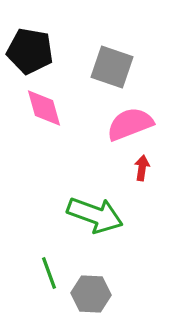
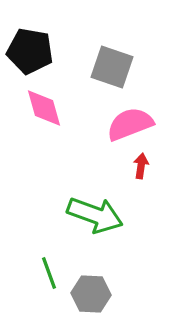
red arrow: moved 1 px left, 2 px up
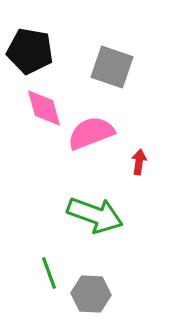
pink semicircle: moved 39 px left, 9 px down
red arrow: moved 2 px left, 4 px up
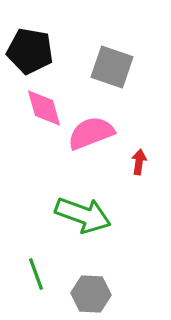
green arrow: moved 12 px left
green line: moved 13 px left, 1 px down
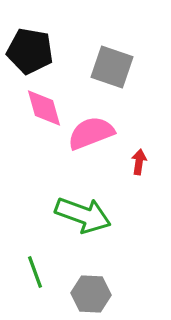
green line: moved 1 px left, 2 px up
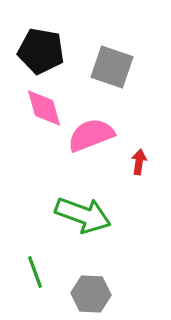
black pentagon: moved 11 px right
pink semicircle: moved 2 px down
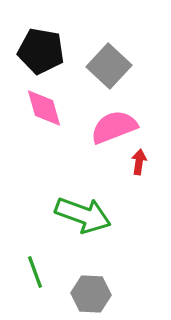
gray square: moved 3 px left, 1 px up; rotated 24 degrees clockwise
pink semicircle: moved 23 px right, 8 px up
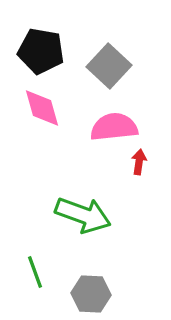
pink diamond: moved 2 px left
pink semicircle: rotated 15 degrees clockwise
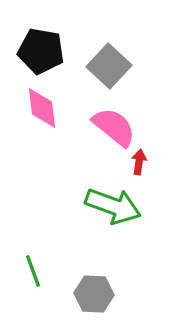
pink diamond: rotated 9 degrees clockwise
pink semicircle: rotated 45 degrees clockwise
green arrow: moved 30 px right, 9 px up
green line: moved 2 px left, 1 px up
gray hexagon: moved 3 px right
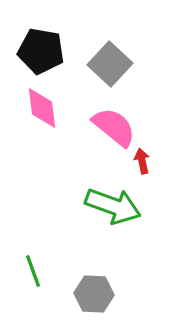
gray square: moved 1 px right, 2 px up
red arrow: moved 3 px right, 1 px up; rotated 20 degrees counterclockwise
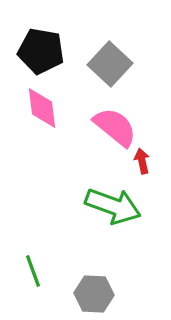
pink semicircle: moved 1 px right
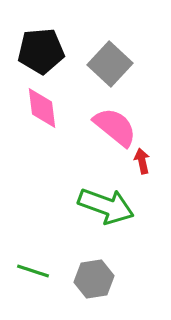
black pentagon: rotated 15 degrees counterclockwise
green arrow: moved 7 px left
green line: rotated 52 degrees counterclockwise
gray hexagon: moved 15 px up; rotated 12 degrees counterclockwise
